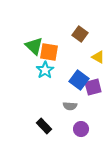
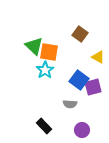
gray semicircle: moved 2 px up
purple circle: moved 1 px right, 1 px down
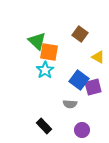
green triangle: moved 3 px right, 5 px up
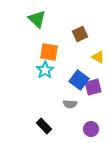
brown square: rotated 28 degrees clockwise
green triangle: moved 22 px up
purple circle: moved 9 px right, 1 px up
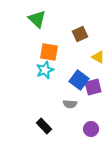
cyan star: rotated 12 degrees clockwise
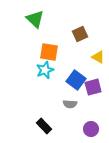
green triangle: moved 2 px left
blue square: moved 3 px left
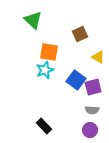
green triangle: moved 2 px left, 1 px down
gray semicircle: moved 22 px right, 6 px down
purple circle: moved 1 px left, 1 px down
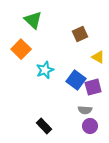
orange square: moved 28 px left, 3 px up; rotated 36 degrees clockwise
gray semicircle: moved 7 px left
purple circle: moved 4 px up
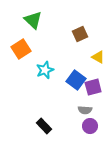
orange square: rotated 12 degrees clockwise
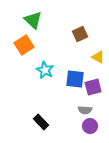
orange square: moved 3 px right, 4 px up
cyan star: rotated 24 degrees counterclockwise
blue square: moved 1 px left, 1 px up; rotated 30 degrees counterclockwise
black rectangle: moved 3 px left, 4 px up
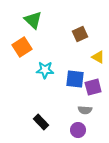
orange square: moved 2 px left, 2 px down
cyan star: rotated 24 degrees counterclockwise
purple circle: moved 12 px left, 4 px down
